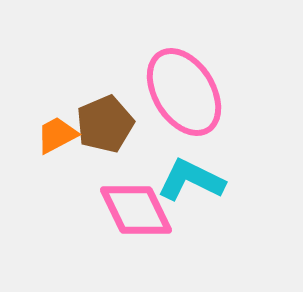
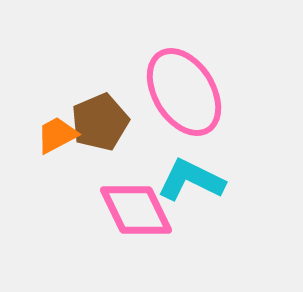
brown pentagon: moved 5 px left, 2 px up
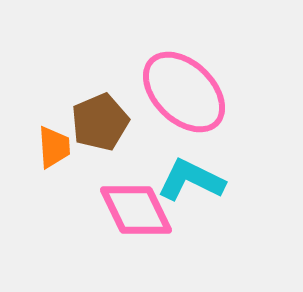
pink ellipse: rotated 14 degrees counterclockwise
orange trapezoid: moved 3 px left, 12 px down; rotated 114 degrees clockwise
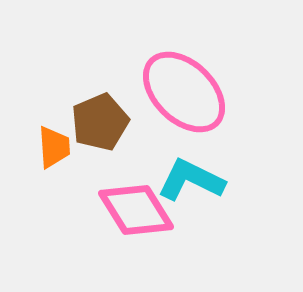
pink diamond: rotated 6 degrees counterclockwise
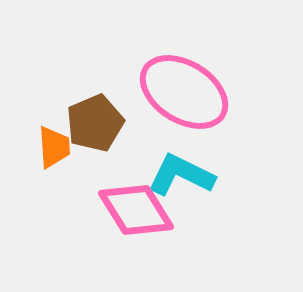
pink ellipse: rotated 12 degrees counterclockwise
brown pentagon: moved 5 px left, 1 px down
cyan L-shape: moved 10 px left, 5 px up
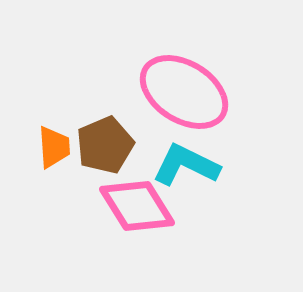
brown pentagon: moved 10 px right, 22 px down
cyan L-shape: moved 5 px right, 10 px up
pink diamond: moved 1 px right, 4 px up
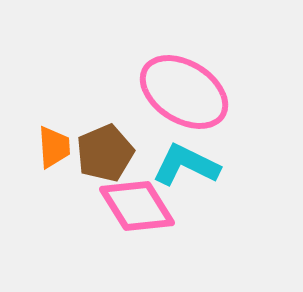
brown pentagon: moved 8 px down
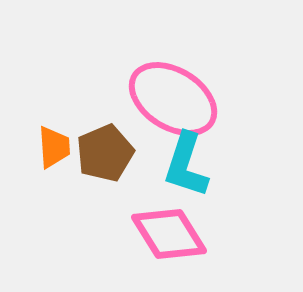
pink ellipse: moved 11 px left, 7 px down
cyan L-shape: rotated 98 degrees counterclockwise
pink diamond: moved 32 px right, 28 px down
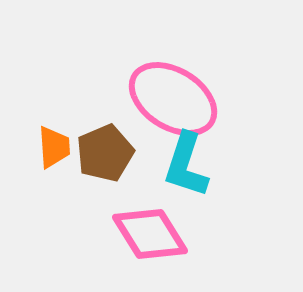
pink diamond: moved 19 px left
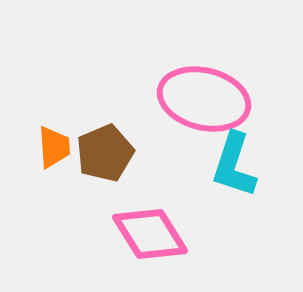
pink ellipse: moved 31 px right; rotated 18 degrees counterclockwise
cyan L-shape: moved 48 px right
